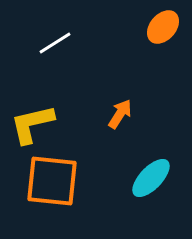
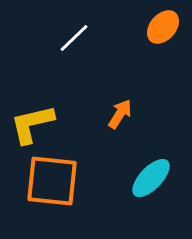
white line: moved 19 px right, 5 px up; rotated 12 degrees counterclockwise
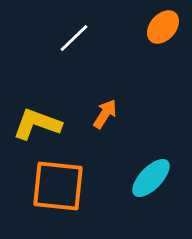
orange arrow: moved 15 px left
yellow L-shape: moved 5 px right; rotated 33 degrees clockwise
orange square: moved 6 px right, 5 px down
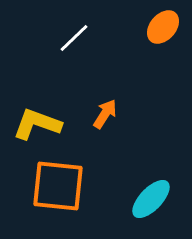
cyan ellipse: moved 21 px down
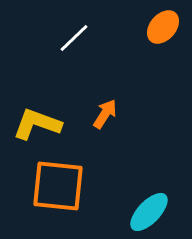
cyan ellipse: moved 2 px left, 13 px down
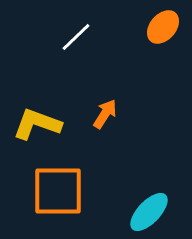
white line: moved 2 px right, 1 px up
orange square: moved 5 px down; rotated 6 degrees counterclockwise
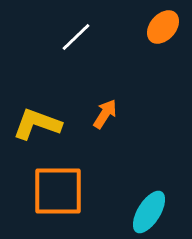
cyan ellipse: rotated 12 degrees counterclockwise
